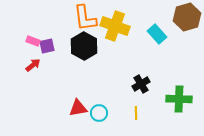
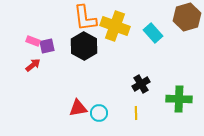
cyan rectangle: moved 4 px left, 1 px up
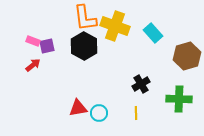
brown hexagon: moved 39 px down
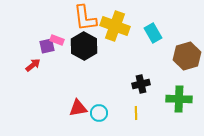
cyan rectangle: rotated 12 degrees clockwise
pink rectangle: moved 24 px right, 1 px up
black cross: rotated 18 degrees clockwise
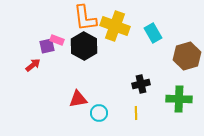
red triangle: moved 9 px up
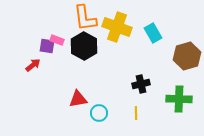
yellow cross: moved 2 px right, 1 px down
purple square: rotated 21 degrees clockwise
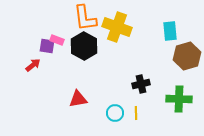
cyan rectangle: moved 17 px right, 2 px up; rotated 24 degrees clockwise
cyan circle: moved 16 px right
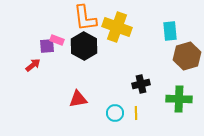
purple square: rotated 14 degrees counterclockwise
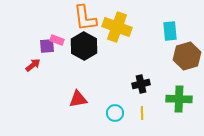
yellow line: moved 6 px right
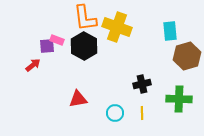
black cross: moved 1 px right
